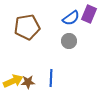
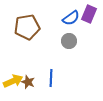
brown star: rotated 24 degrees clockwise
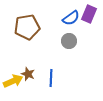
brown star: moved 8 px up
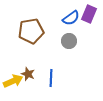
brown pentagon: moved 4 px right, 4 px down
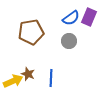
purple rectangle: moved 3 px down
brown pentagon: moved 1 px down
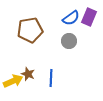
brown pentagon: moved 1 px left, 2 px up
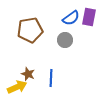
purple rectangle: rotated 12 degrees counterclockwise
gray circle: moved 4 px left, 1 px up
yellow arrow: moved 4 px right, 6 px down
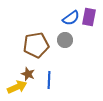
brown pentagon: moved 6 px right, 15 px down
blue line: moved 2 px left, 2 px down
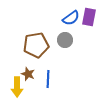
blue line: moved 1 px left, 1 px up
yellow arrow: rotated 114 degrees clockwise
